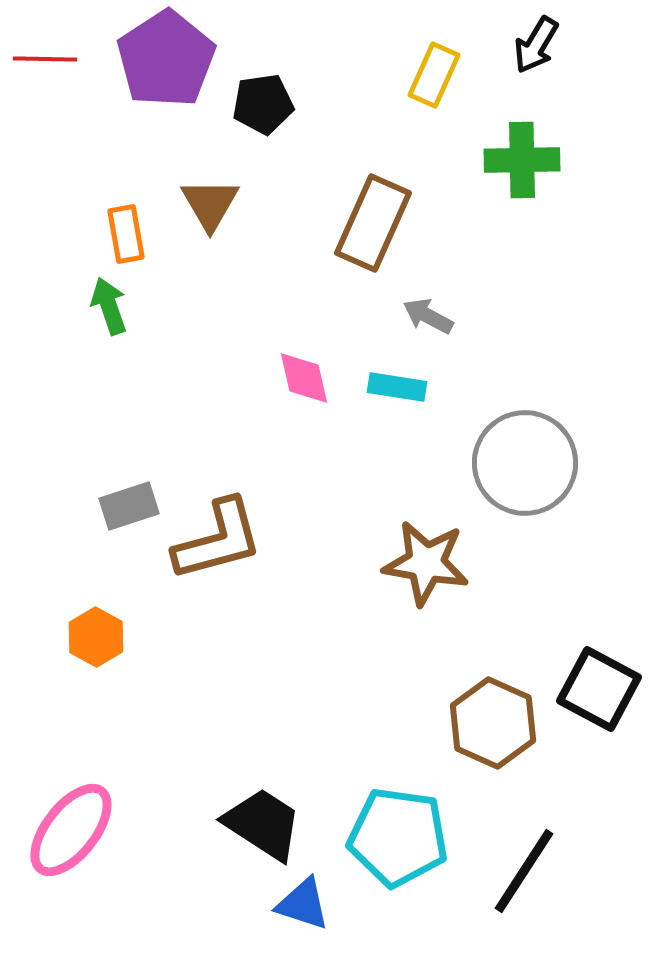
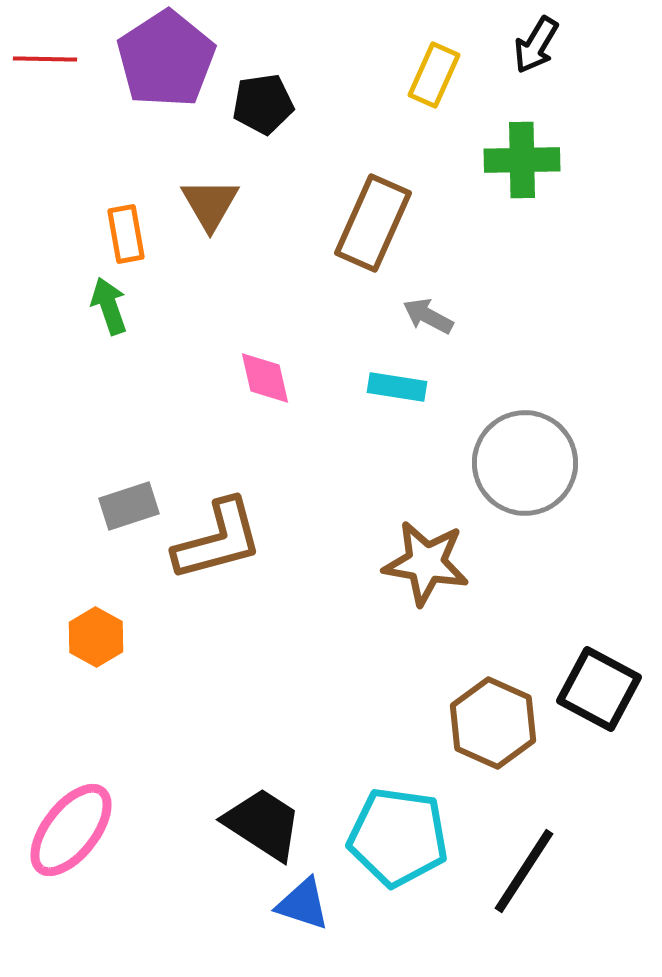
pink diamond: moved 39 px left
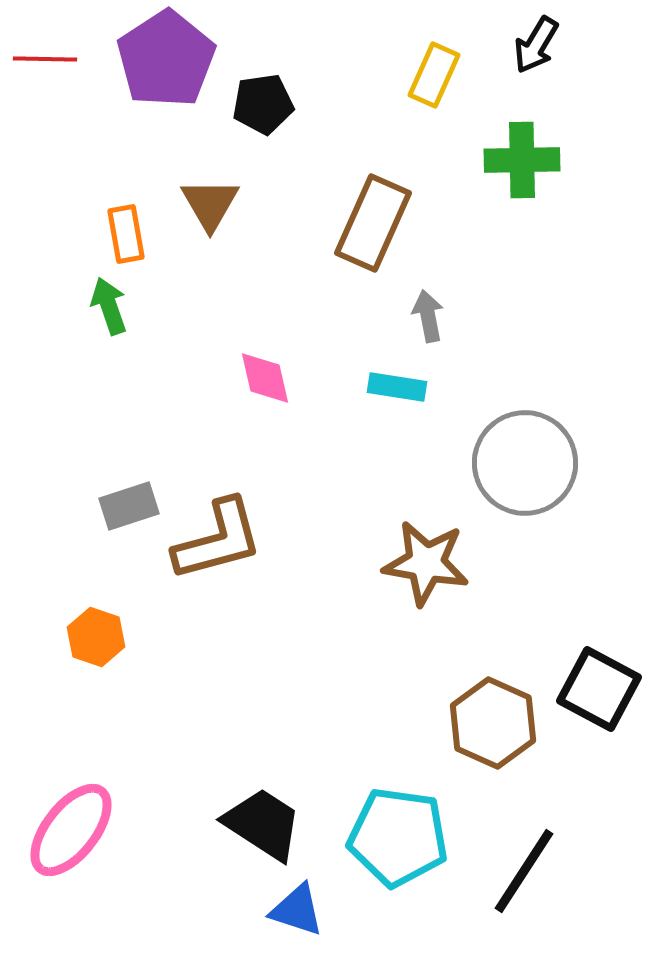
gray arrow: rotated 51 degrees clockwise
orange hexagon: rotated 10 degrees counterclockwise
blue triangle: moved 6 px left, 6 px down
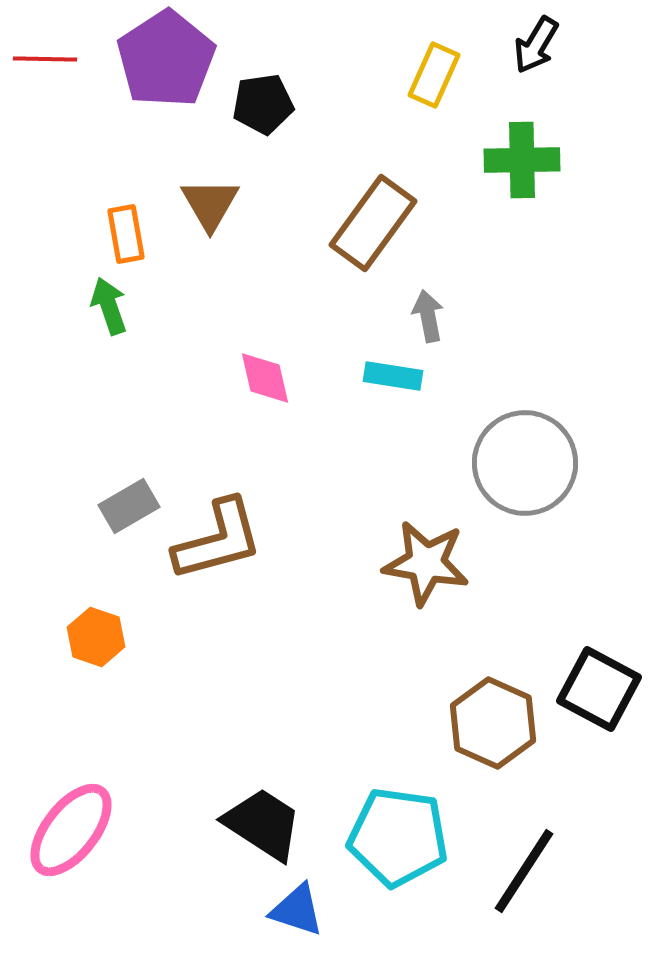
brown rectangle: rotated 12 degrees clockwise
cyan rectangle: moved 4 px left, 11 px up
gray rectangle: rotated 12 degrees counterclockwise
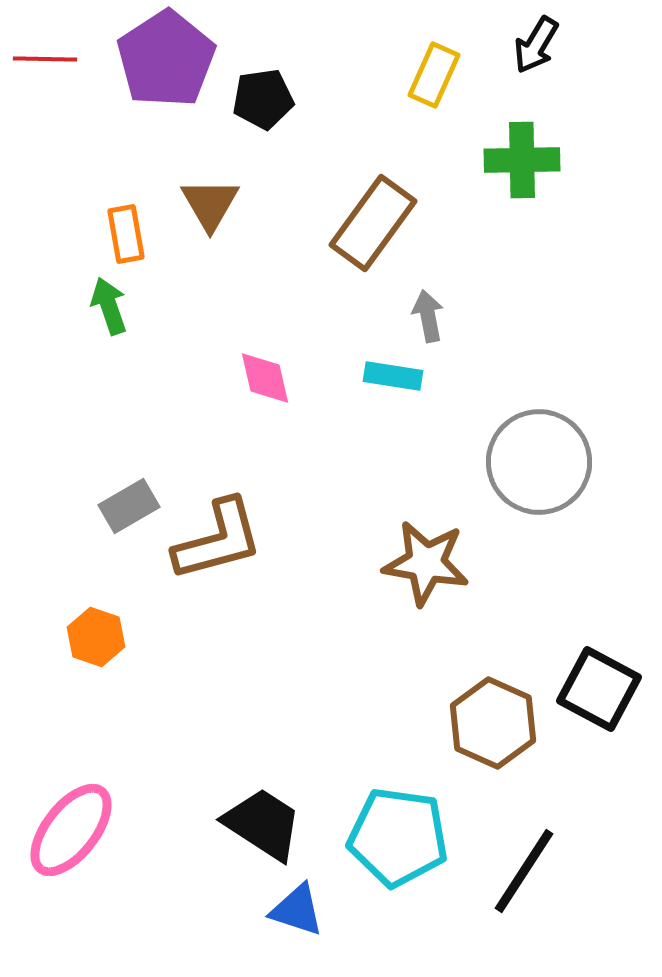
black pentagon: moved 5 px up
gray circle: moved 14 px right, 1 px up
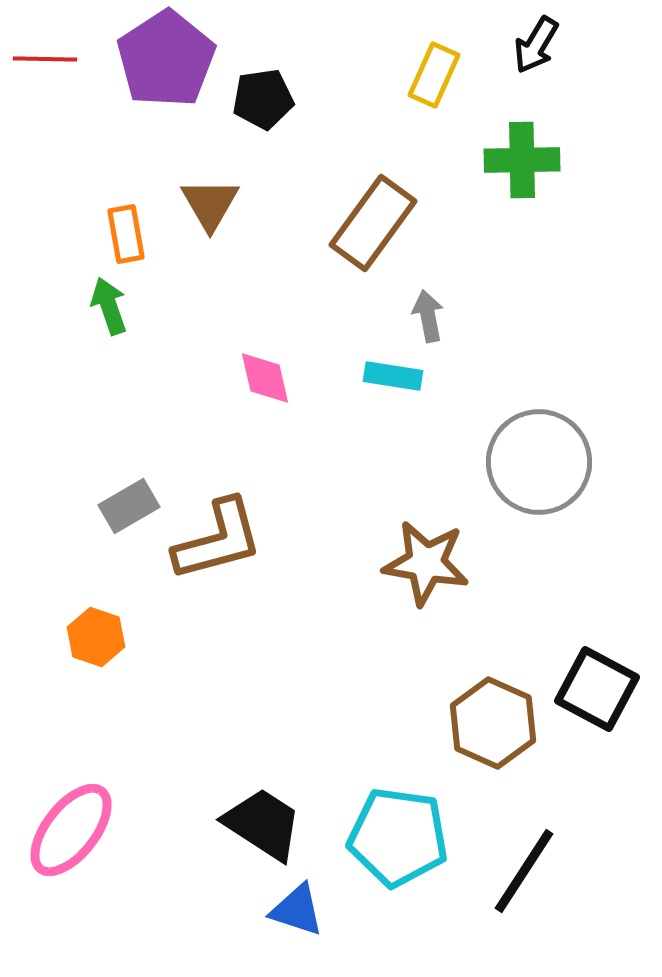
black square: moved 2 px left
